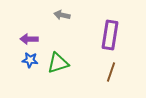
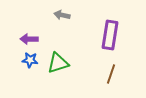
brown line: moved 2 px down
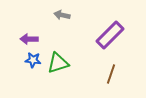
purple rectangle: rotated 36 degrees clockwise
blue star: moved 3 px right
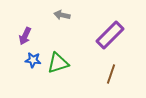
purple arrow: moved 4 px left, 3 px up; rotated 66 degrees counterclockwise
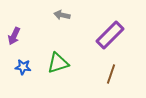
purple arrow: moved 11 px left
blue star: moved 10 px left, 7 px down
